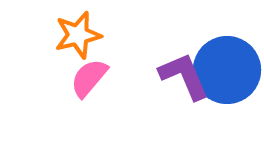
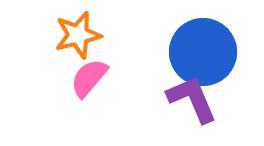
blue circle: moved 24 px left, 18 px up
purple L-shape: moved 8 px right, 23 px down
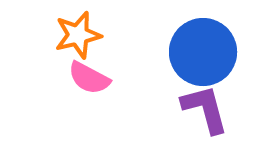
pink semicircle: rotated 102 degrees counterclockwise
purple L-shape: moved 13 px right, 10 px down; rotated 8 degrees clockwise
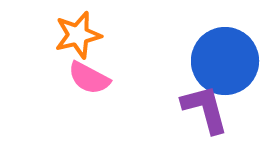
blue circle: moved 22 px right, 9 px down
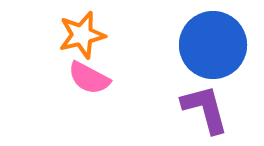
orange star: moved 4 px right
blue circle: moved 12 px left, 16 px up
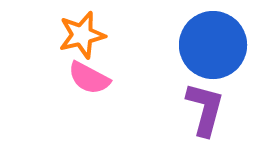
purple L-shape: rotated 30 degrees clockwise
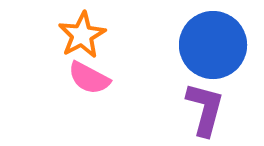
orange star: rotated 15 degrees counterclockwise
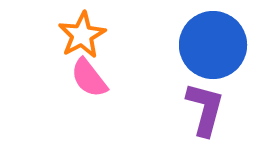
pink semicircle: rotated 24 degrees clockwise
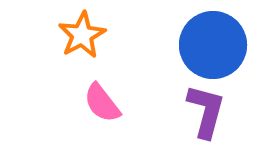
pink semicircle: moved 13 px right, 25 px down
purple L-shape: moved 1 px right, 2 px down
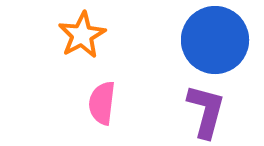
blue circle: moved 2 px right, 5 px up
pink semicircle: rotated 45 degrees clockwise
